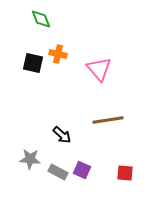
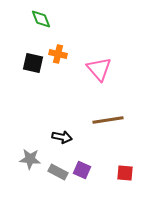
black arrow: moved 2 px down; rotated 30 degrees counterclockwise
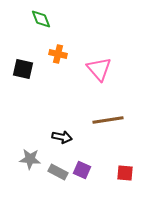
black square: moved 10 px left, 6 px down
